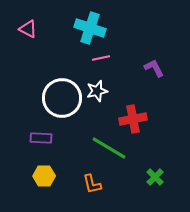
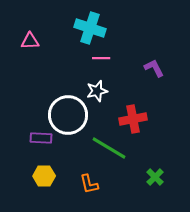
pink triangle: moved 2 px right, 12 px down; rotated 30 degrees counterclockwise
pink line: rotated 12 degrees clockwise
white circle: moved 6 px right, 17 px down
orange L-shape: moved 3 px left
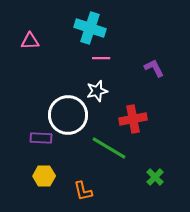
orange L-shape: moved 6 px left, 7 px down
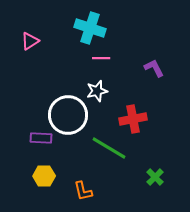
pink triangle: rotated 30 degrees counterclockwise
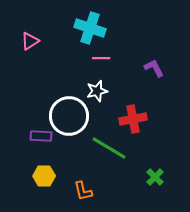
white circle: moved 1 px right, 1 px down
purple rectangle: moved 2 px up
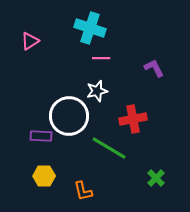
green cross: moved 1 px right, 1 px down
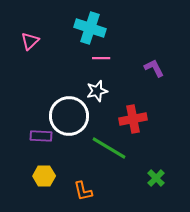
pink triangle: rotated 12 degrees counterclockwise
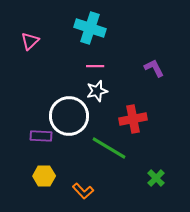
pink line: moved 6 px left, 8 px down
orange L-shape: rotated 30 degrees counterclockwise
